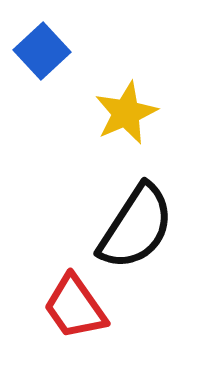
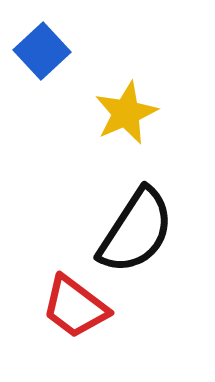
black semicircle: moved 4 px down
red trapezoid: rotated 18 degrees counterclockwise
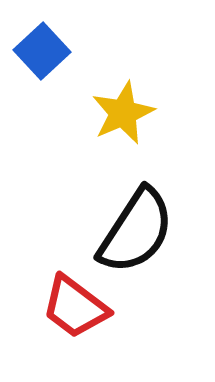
yellow star: moved 3 px left
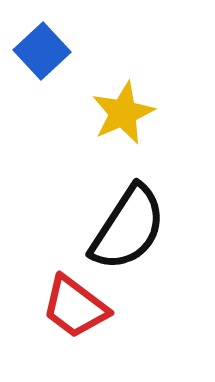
black semicircle: moved 8 px left, 3 px up
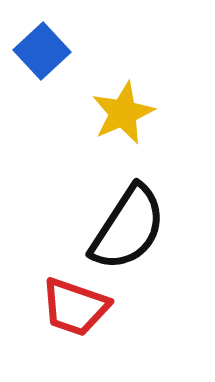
red trapezoid: rotated 18 degrees counterclockwise
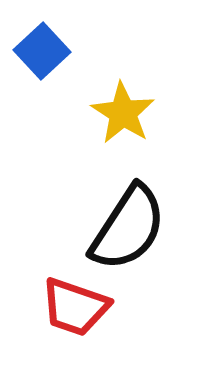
yellow star: rotated 16 degrees counterclockwise
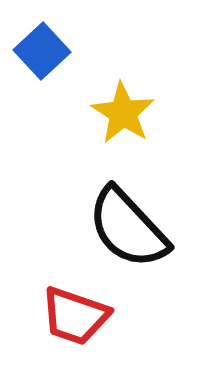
black semicircle: rotated 104 degrees clockwise
red trapezoid: moved 9 px down
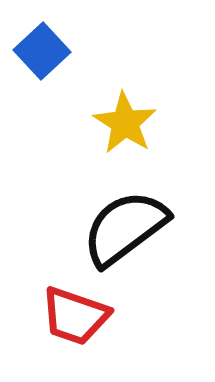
yellow star: moved 2 px right, 10 px down
black semicircle: moved 3 px left; rotated 96 degrees clockwise
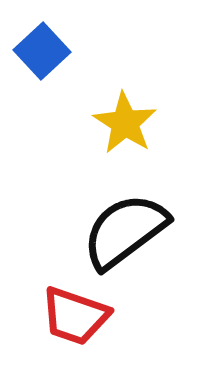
black semicircle: moved 3 px down
